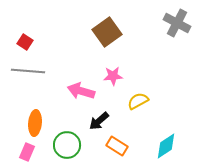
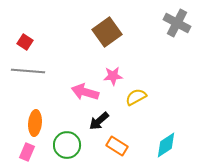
pink arrow: moved 4 px right, 1 px down
yellow semicircle: moved 2 px left, 4 px up
cyan diamond: moved 1 px up
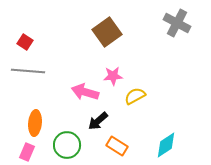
yellow semicircle: moved 1 px left, 1 px up
black arrow: moved 1 px left
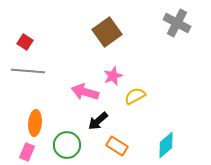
pink star: rotated 18 degrees counterclockwise
cyan diamond: rotated 8 degrees counterclockwise
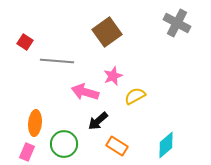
gray line: moved 29 px right, 10 px up
green circle: moved 3 px left, 1 px up
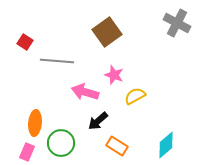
pink star: moved 1 px right, 1 px up; rotated 30 degrees counterclockwise
green circle: moved 3 px left, 1 px up
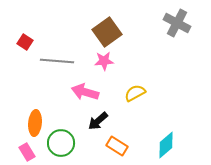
pink star: moved 10 px left, 14 px up; rotated 24 degrees counterclockwise
yellow semicircle: moved 3 px up
pink rectangle: rotated 54 degrees counterclockwise
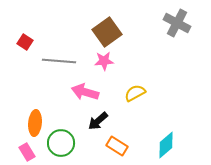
gray line: moved 2 px right
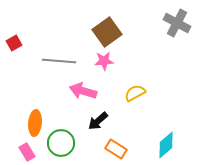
red square: moved 11 px left, 1 px down; rotated 28 degrees clockwise
pink arrow: moved 2 px left, 1 px up
orange rectangle: moved 1 px left, 3 px down
